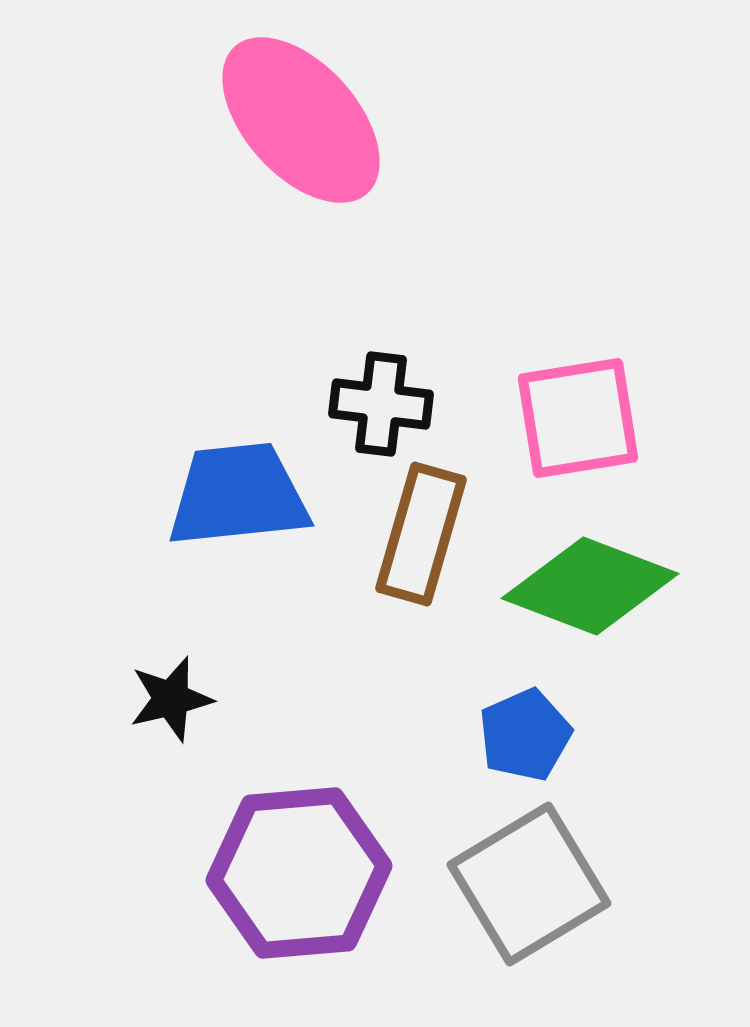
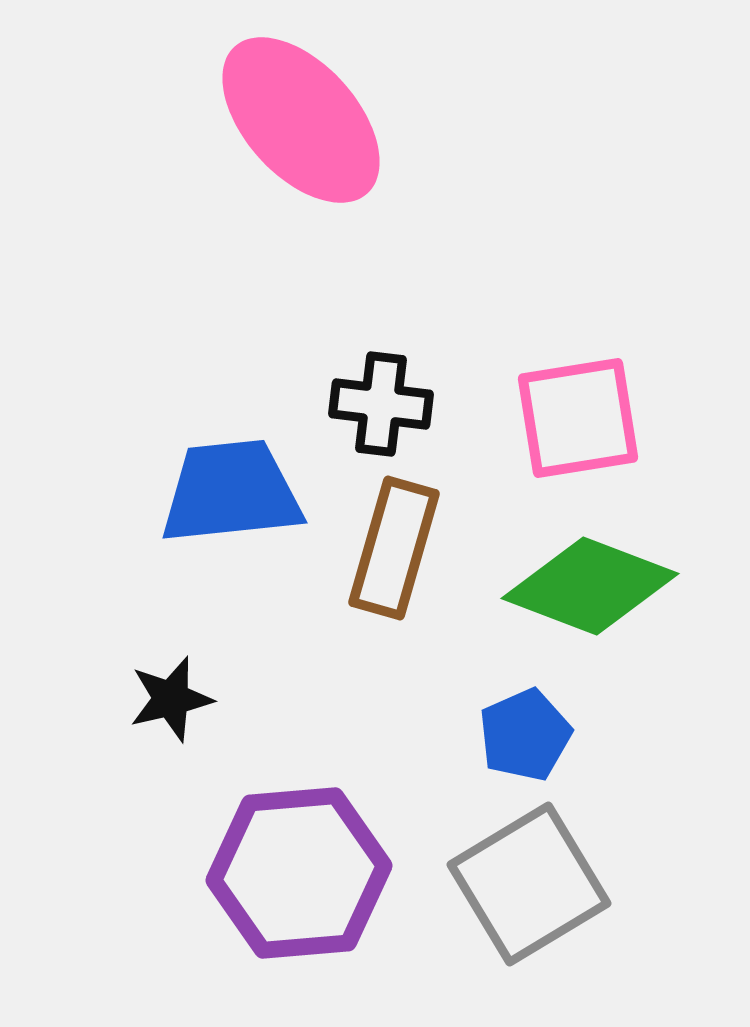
blue trapezoid: moved 7 px left, 3 px up
brown rectangle: moved 27 px left, 14 px down
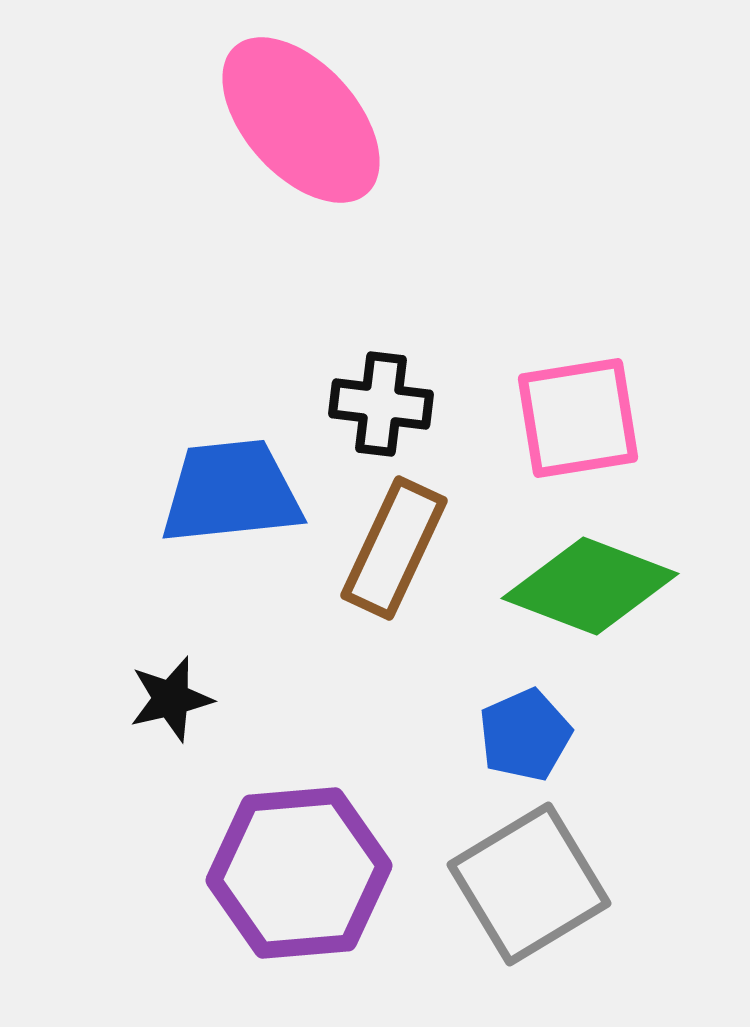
brown rectangle: rotated 9 degrees clockwise
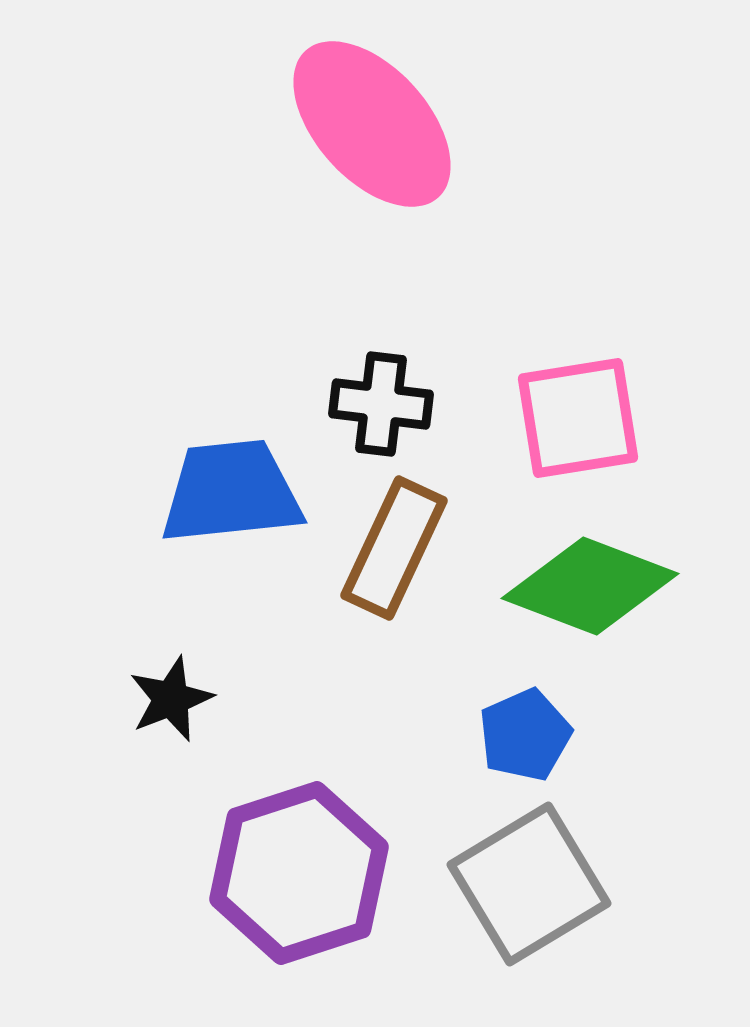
pink ellipse: moved 71 px right, 4 px down
black star: rotated 8 degrees counterclockwise
purple hexagon: rotated 13 degrees counterclockwise
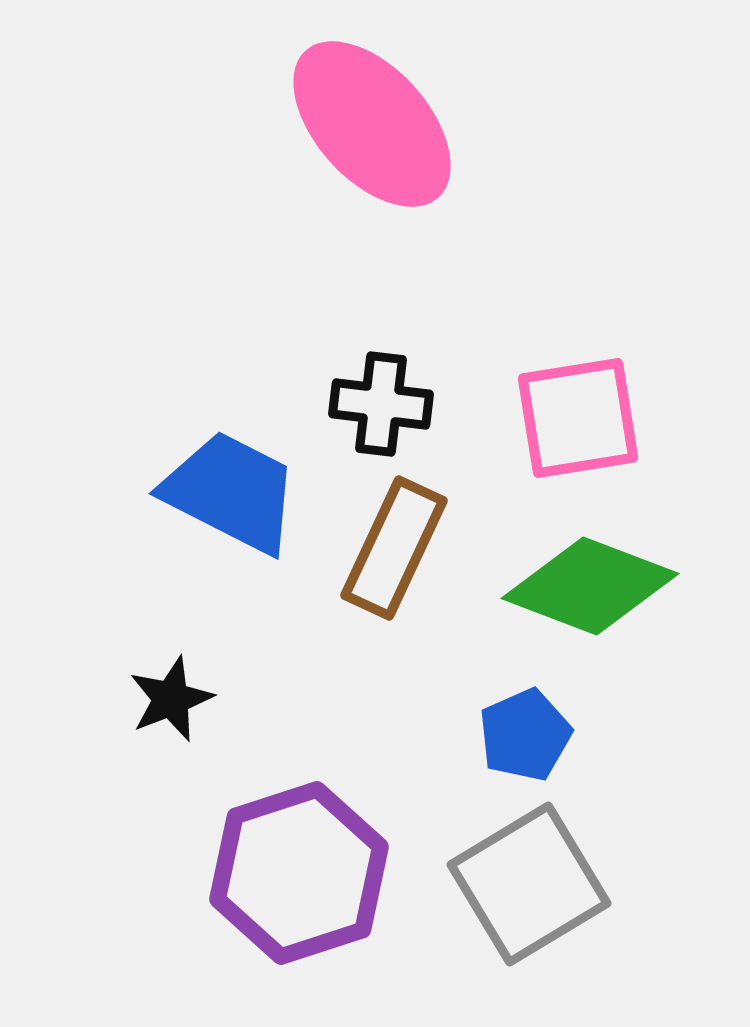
blue trapezoid: rotated 33 degrees clockwise
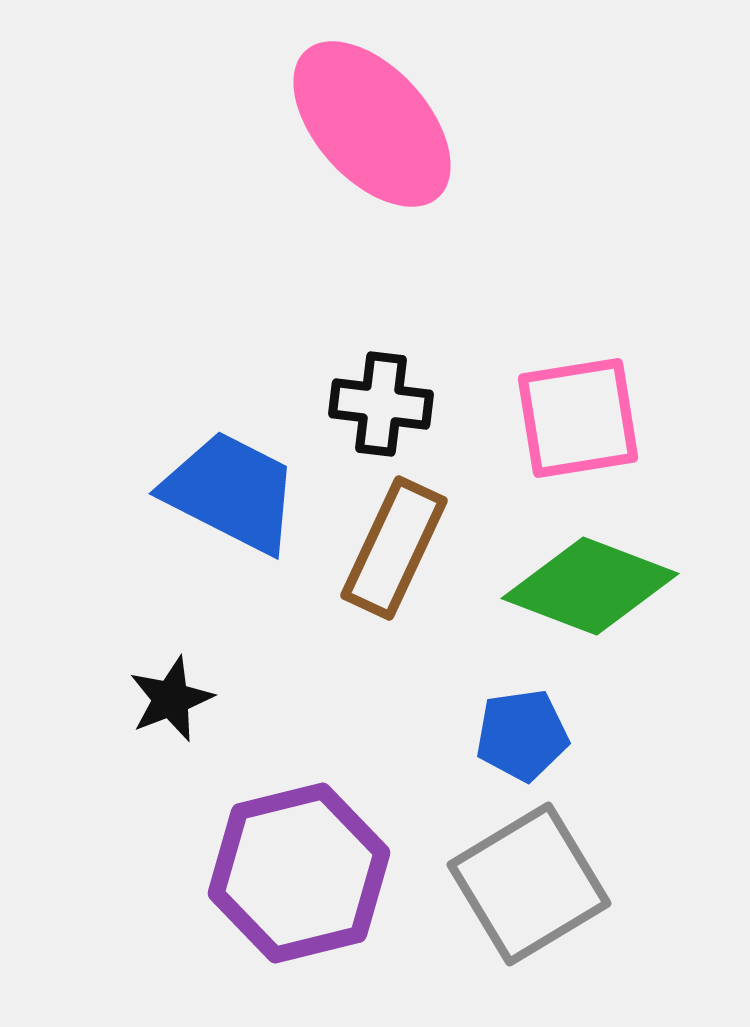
blue pentagon: moved 3 px left; rotated 16 degrees clockwise
purple hexagon: rotated 4 degrees clockwise
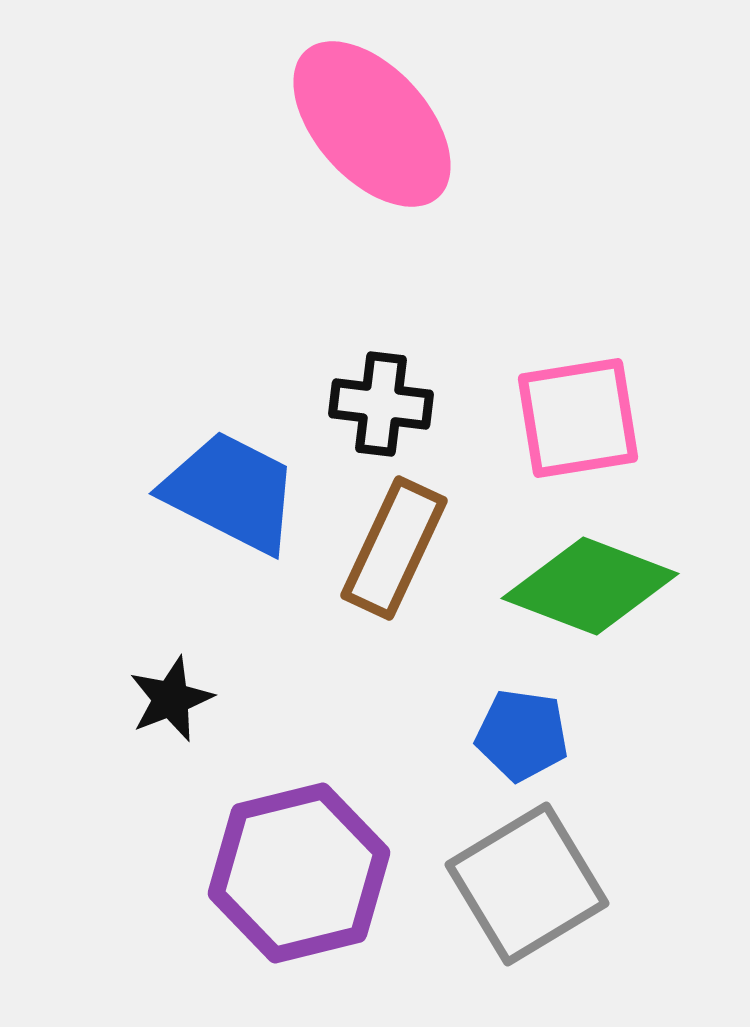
blue pentagon: rotated 16 degrees clockwise
gray square: moved 2 px left
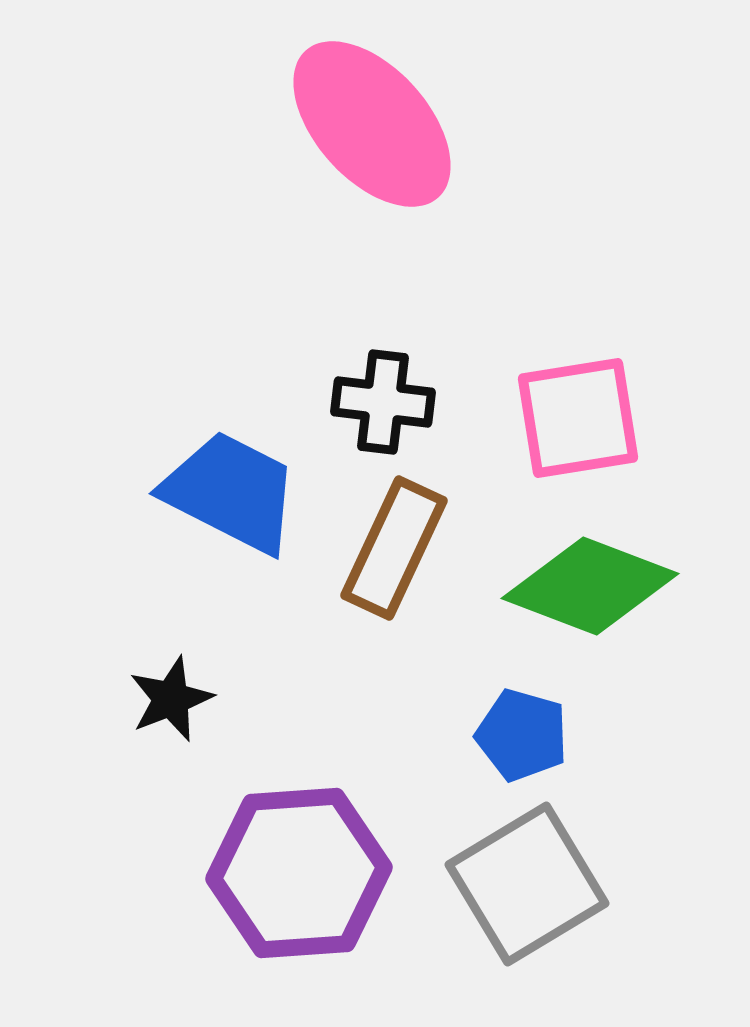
black cross: moved 2 px right, 2 px up
blue pentagon: rotated 8 degrees clockwise
purple hexagon: rotated 10 degrees clockwise
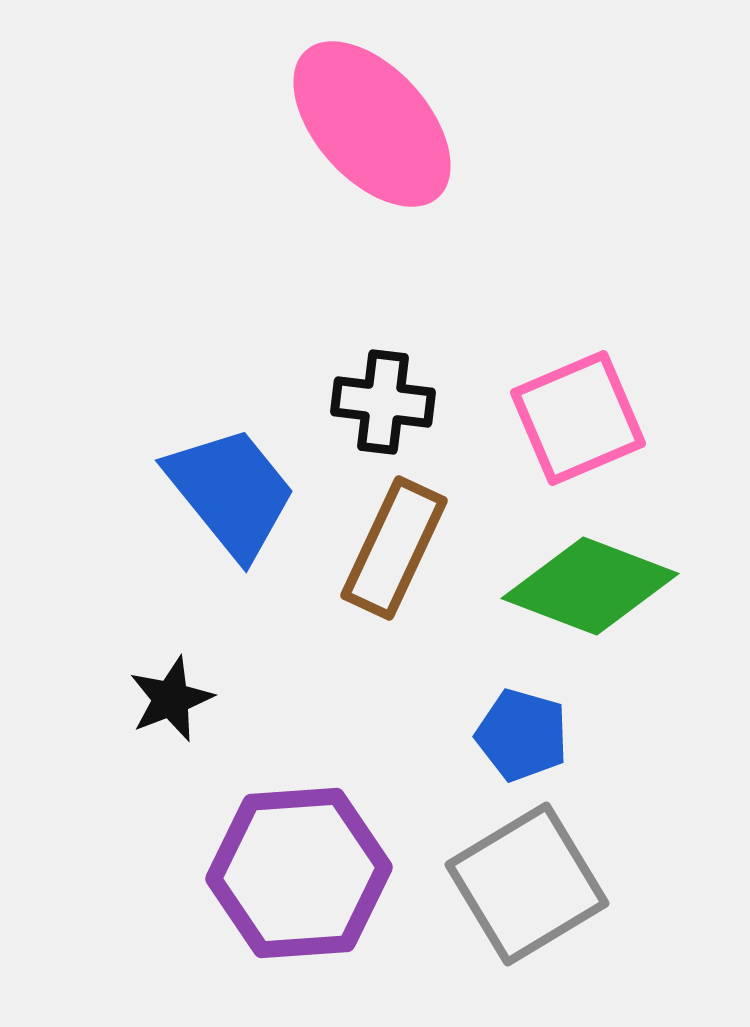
pink square: rotated 14 degrees counterclockwise
blue trapezoid: rotated 24 degrees clockwise
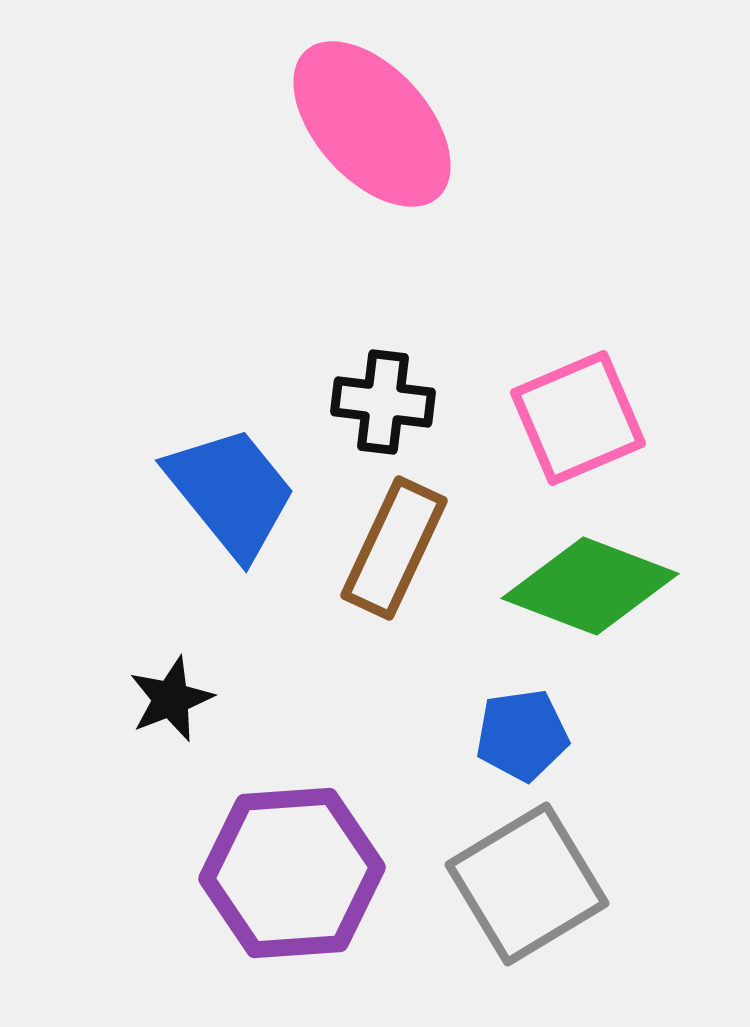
blue pentagon: rotated 24 degrees counterclockwise
purple hexagon: moved 7 px left
